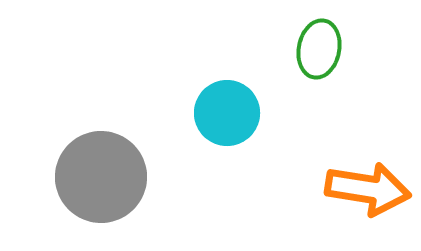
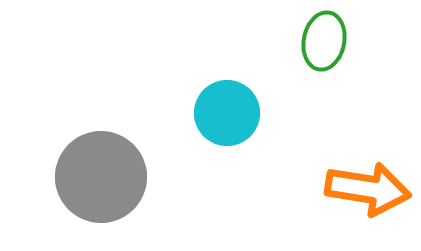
green ellipse: moved 5 px right, 8 px up
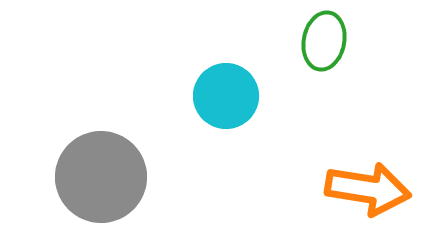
cyan circle: moved 1 px left, 17 px up
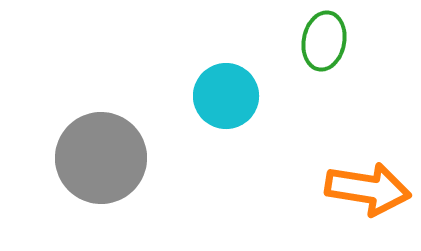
gray circle: moved 19 px up
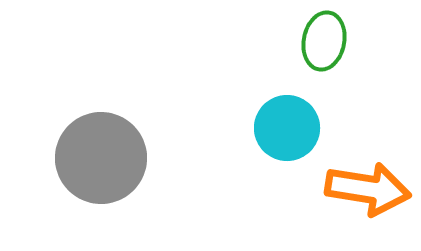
cyan circle: moved 61 px right, 32 px down
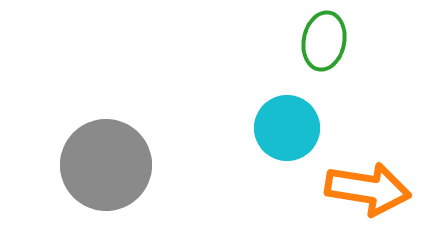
gray circle: moved 5 px right, 7 px down
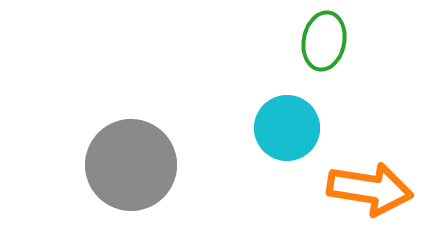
gray circle: moved 25 px right
orange arrow: moved 2 px right
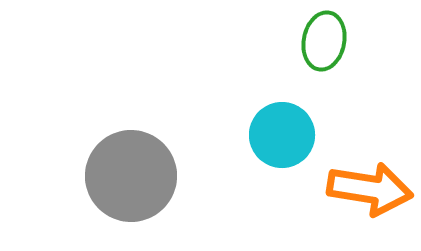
cyan circle: moved 5 px left, 7 px down
gray circle: moved 11 px down
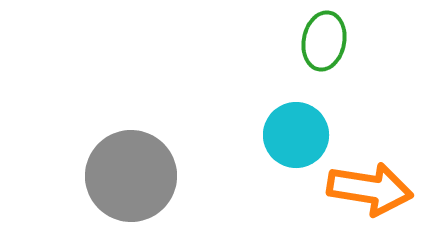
cyan circle: moved 14 px right
